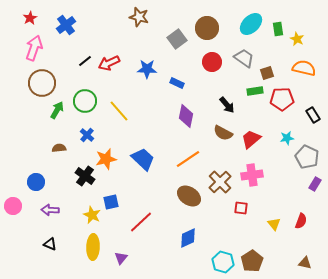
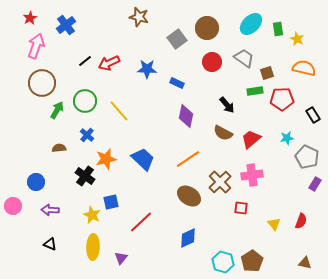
pink arrow at (34, 48): moved 2 px right, 2 px up
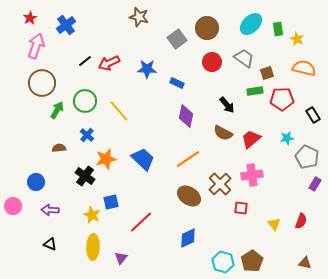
brown cross at (220, 182): moved 2 px down
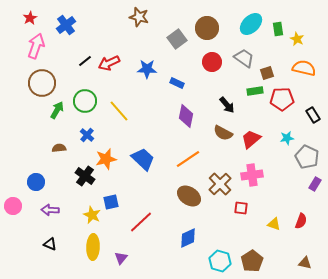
yellow triangle at (274, 224): rotated 32 degrees counterclockwise
cyan hexagon at (223, 262): moved 3 px left, 1 px up
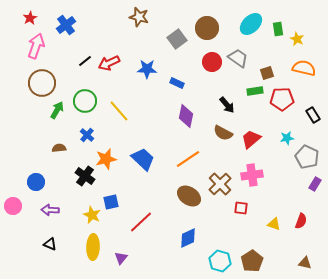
gray trapezoid at (244, 58): moved 6 px left
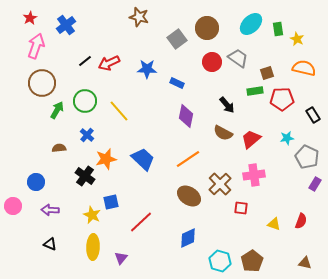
pink cross at (252, 175): moved 2 px right
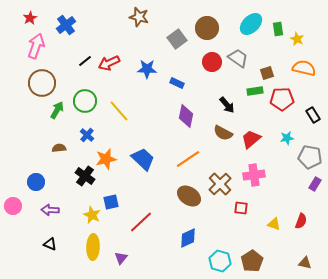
gray pentagon at (307, 157): moved 3 px right; rotated 15 degrees counterclockwise
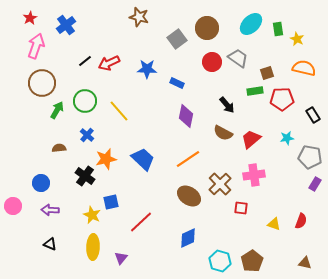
blue circle at (36, 182): moved 5 px right, 1 px down
